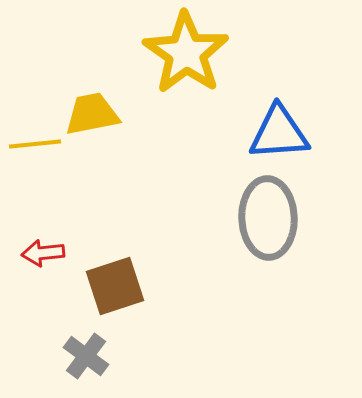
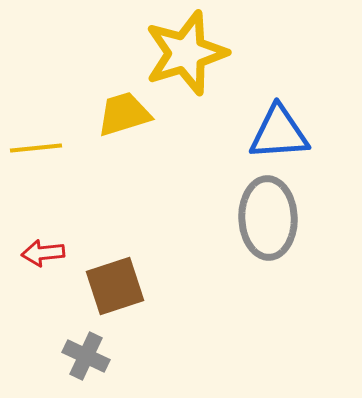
yellow star: rotated 20 degrees clockwise
yellow trapezoid: moved 32 px right; rotated 6 degrees counterclockwise
yellow line: moved 1 px right, 4 px down
gray cross: rotated 12 degrees counterclockwise
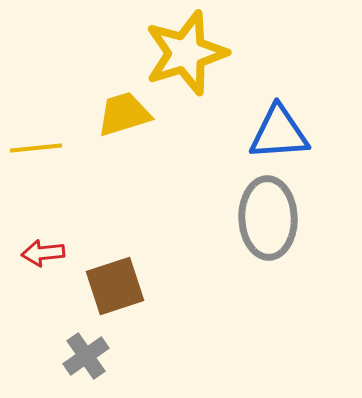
gray cross: rotated 30 degrees clockwise
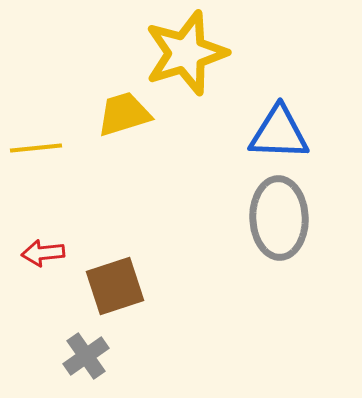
blue triangle: rotated 6 degrees clockwise
gray ellipse: moved 11 px right
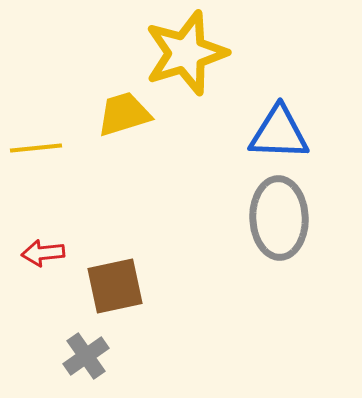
brown square: rotated 6 degrees clockwise
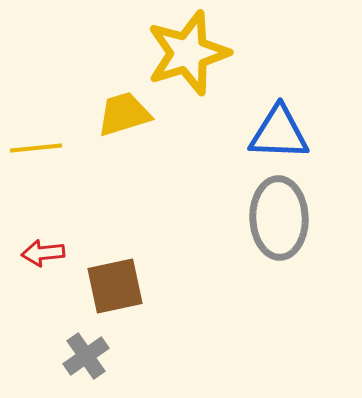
yellow star: moved 2 px right
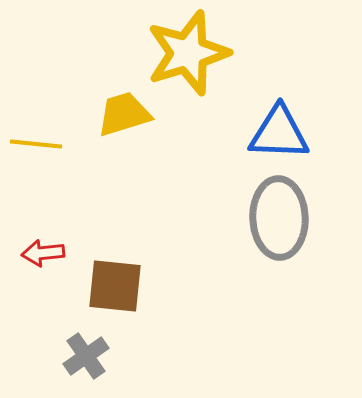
yellow line: moved 4 px up; rotated 12 degrees clockwise
brown square: rotated 18 degrees clockwise
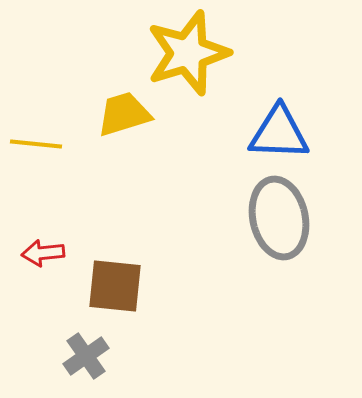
gray ellipse: rotated 10 degrees counterclockwise
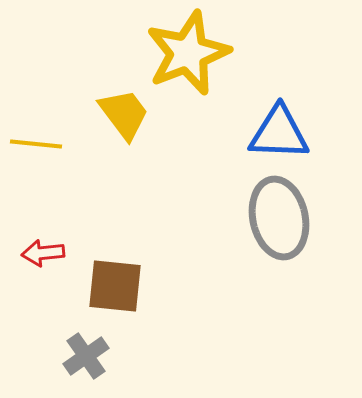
yellow star: rotated 4 degrees counterclockwise
yellow trapezoid: rotated 70 degrees clockwise
